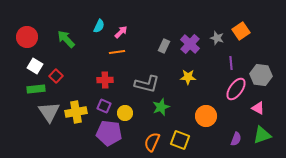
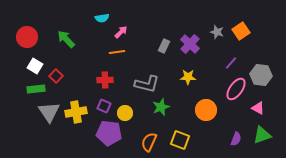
cyan semicircle: moved 3 px right, 8 px up; rotated 56 degrees clockwise
gray star: moved 6 px up
purple line: rotated 48 degrees clockwise
orange circle: moved 6 px up
orange semicircle: moved 3 px left
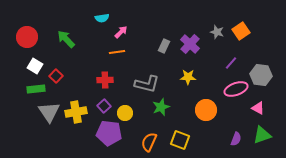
pink ellipse: rotated 35 degrees clockwise
purple square: rotated 24 degrees clockwise
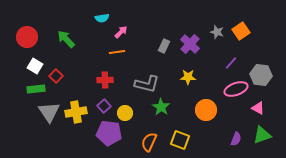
green star: rotated 18 degrees counterclockwise
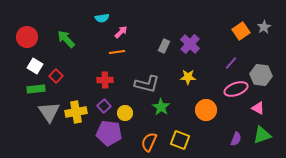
gray star: moved 47 px right, 5 px up; rotated 24 degrees clockwise
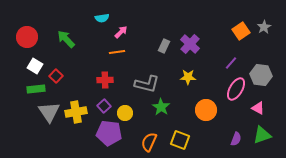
pink ellipse: rotated 40 degrees counterclockwise
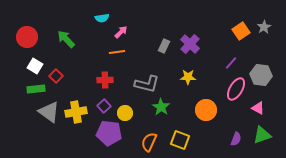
gray triangle: rotated 20 degrees counterclockwise
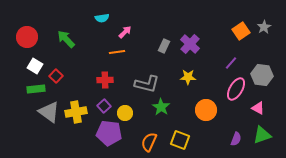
pink arrow: moved 4 px right
gray hexagon: moved 1 px right
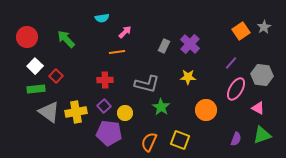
white square: rotated 14 degrees clockwise
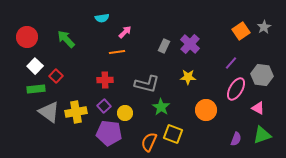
yellow square: moved 7 px left, 6 px up
